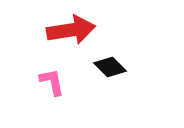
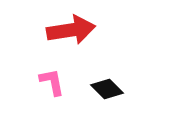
black diamond: moved 3 px left, 22 px down
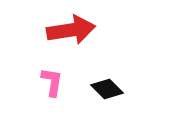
pink L-shape: rotated 20 degrees clockwise
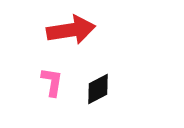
black diamond: moved 9 px left; rotated 72 degrees counterclockwise
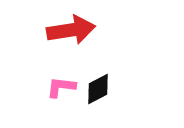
pink L-shape: moved 9 px right, 5 px down; rotated 92 degrees counterclockwise
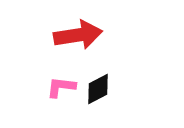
red arrow: moved 7 px right, 5 px down
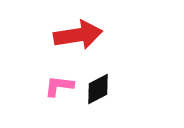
pink L-shape: moved 2 px left, 1 px up
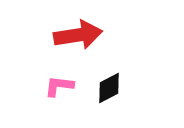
black diamond: moved 11 px right, 1 px up
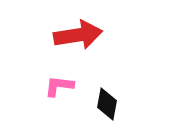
black diamond: moved 2 px left, 16 px down; rotated 52 degrees counterclockwise
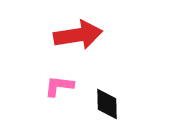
black diamond: rotated 12 degrees counterclockwise
